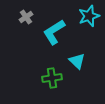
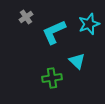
cyan star: moved 8 px down
cyan L-shape: rotated 8 degrees clockwise
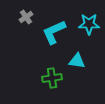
cyan star: rotated 20 degrees clockwise
cyan triangle: rotated 36 degrees counterclockwise
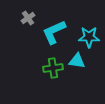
gray cross: moved 2 px right, 1 px down
cyan star: moved 13 px down
green cross: moved 1 px right, 10 px up
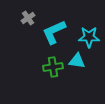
green cross: moved 1 px up
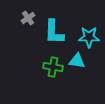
cyan L-shape: rotated 64 degrees counterclockwise
green cross: rotated 18 degrees clockwise
